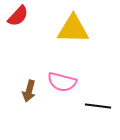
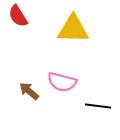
red semicircle: rotated 105 degrees clockwise
brown arrow: rotated 115 degrees clockwise
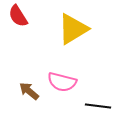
yellow triangle: rotated 32 degrees counterclockwise
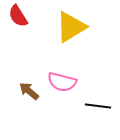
yellow triangle: moved 2 px left, 2 px up
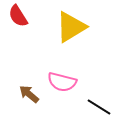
brown arrow: moved 3 px down
black line: moved 1 px right, 1 px down; rotated 25 degrees clockwise
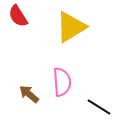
pink semicircle: rotated 108 degrees counterclockwise
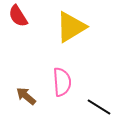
brown arrow: moved 3 px left, 2 px down
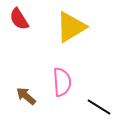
red semicircle: moved 1 px right, 3 px down
